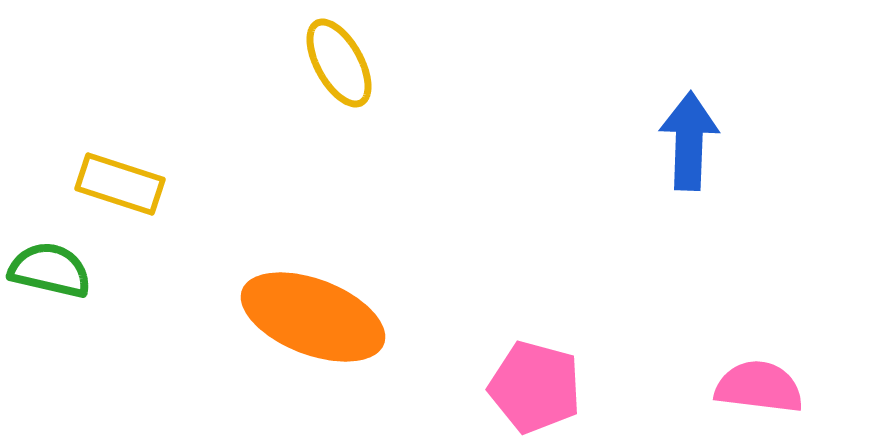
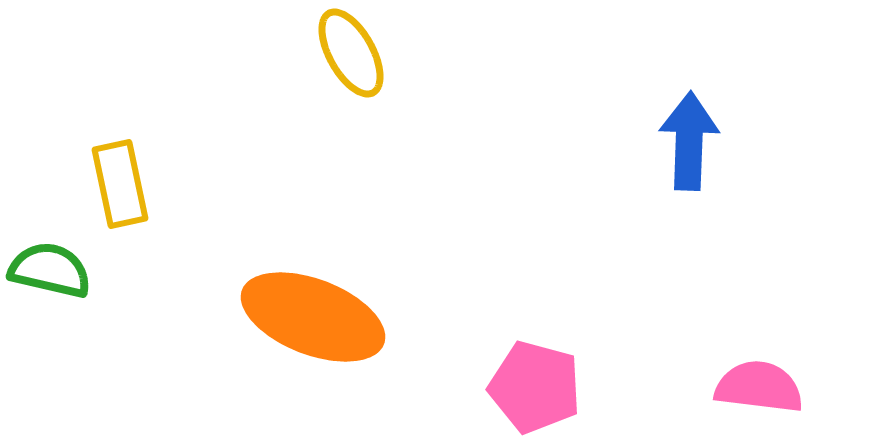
yellow ellipse: moved 12 px right, 10 px up
yellow rectangle: rotated 60 degrees clockwise
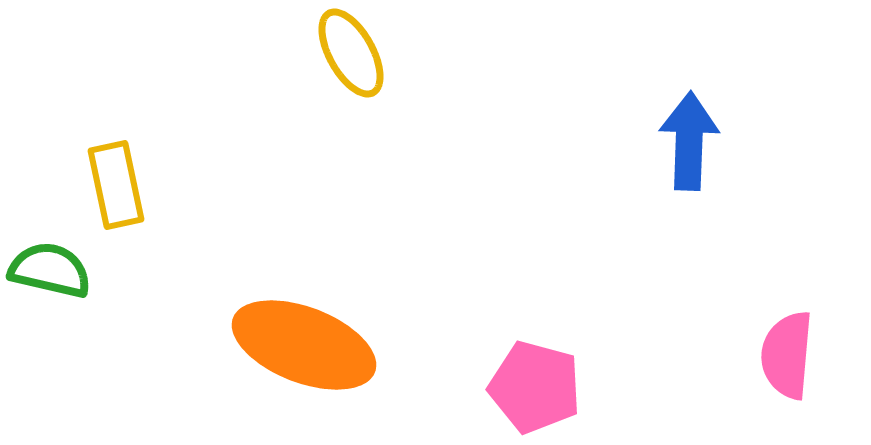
yellow rectangle: moved 4 px left, 1 px down
orange ellipse: moved 9 px left, 28 px down
pink semicircle: moved 28 px right, 32 px up; rotated 92 degrees counterclockwise
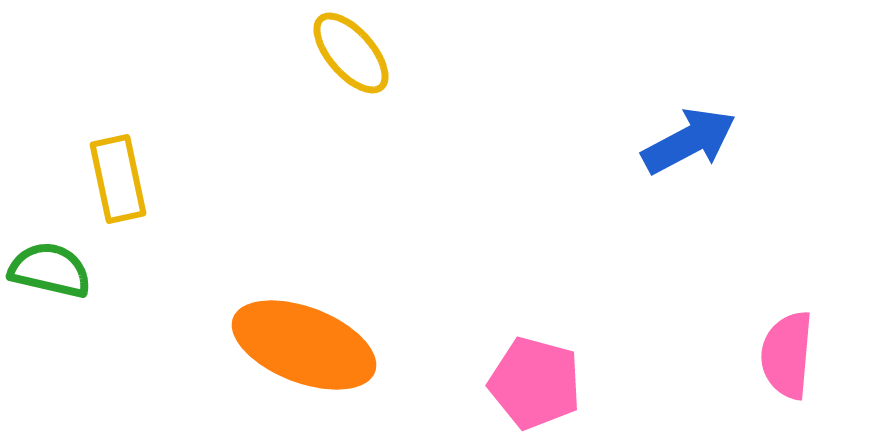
yellow ellipse: rotated 12 degrees counterclockwise
blue arrow: rotated 60 degrees clockwise
yellow rectangle: moved 2 px right, 6 px up
pink pentagon: moved 4 px up
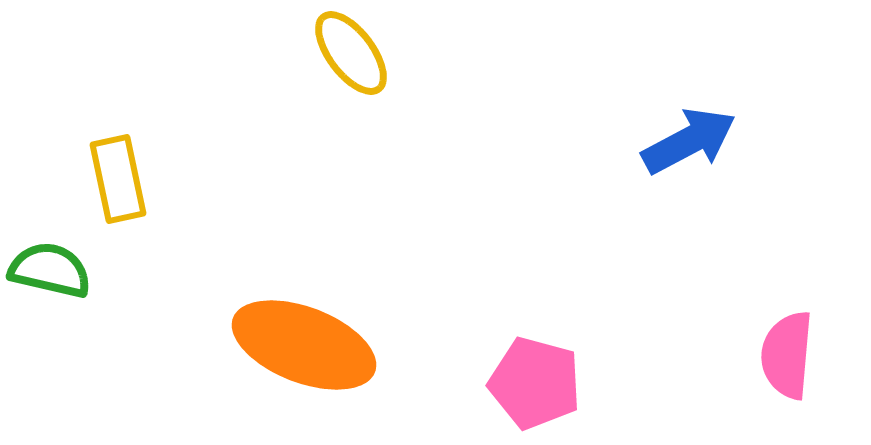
yellow ellipse: rotated 4 degrees clockwise
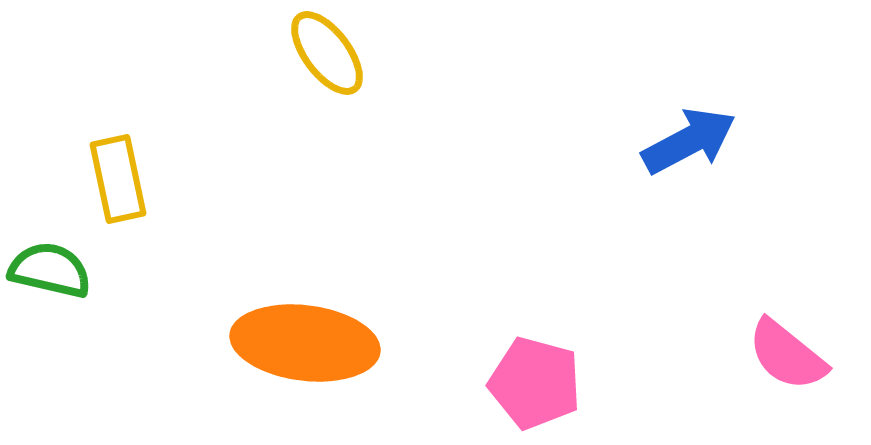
yellow ellipse: moved 24 px left
orange ellipse: moved 1 px right, 2 px up; rotated 14 degrees counterclockwise
pink semicircle: rotated 56 degrees counterclockwise
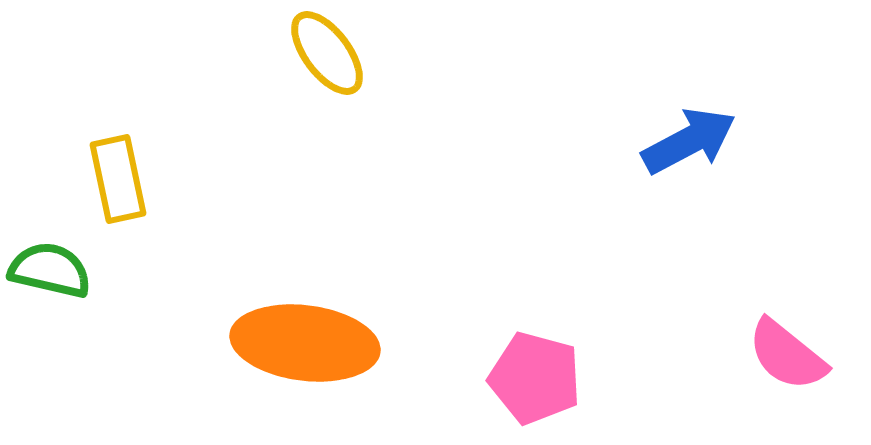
pink pentagon: moved 5 px up
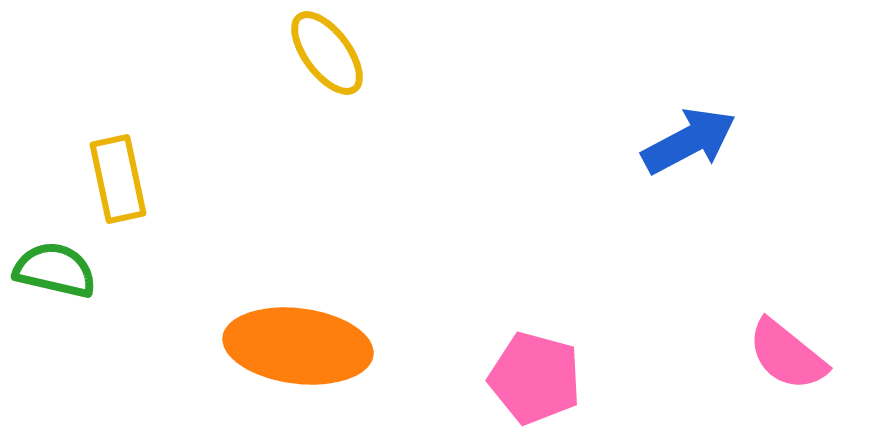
green semicircle: moved 5 px right
orange ellipse: moved 7 px left, 3 px down
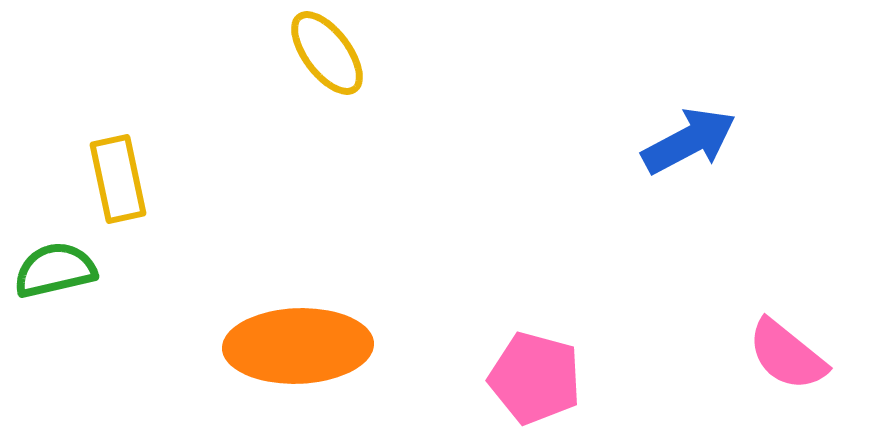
green semicircle: rotated 26 degrees counterclockwise
orange ellipse: rotated 9 degrees counterclockwise
